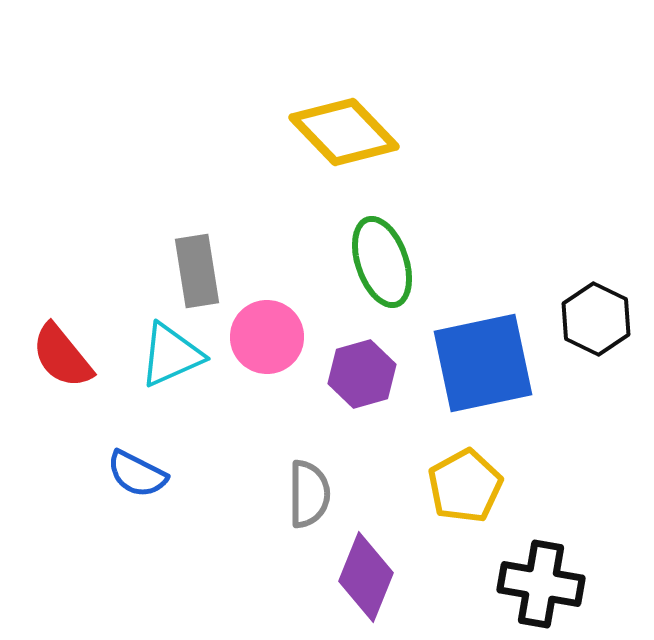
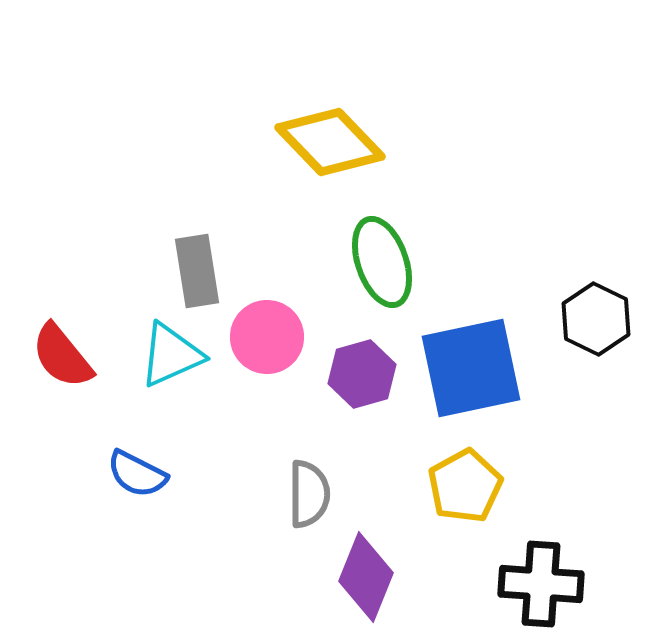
yellow diamond: moved 14 px left, 10 px down
blue square: moved 12 px left, 5 px down
black cross: rotated 6 degrees counterclockwise
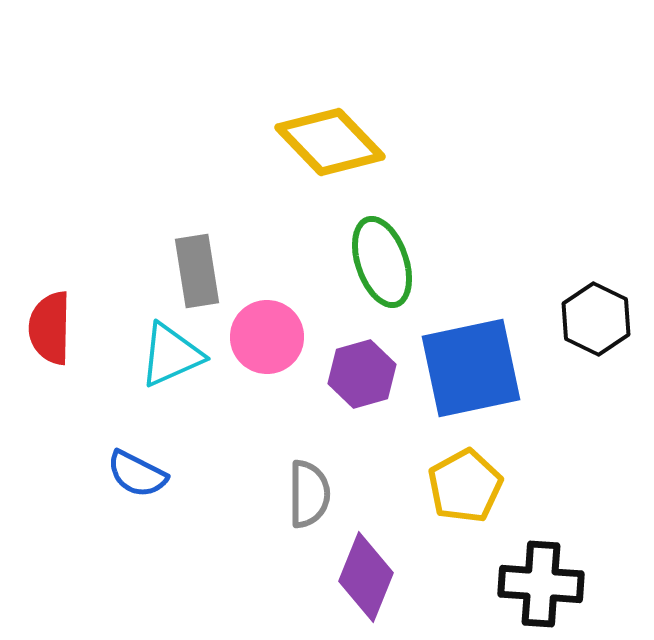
red semicircle: moved 12 px left, 28 px up; rotated 40 degrees clockwise
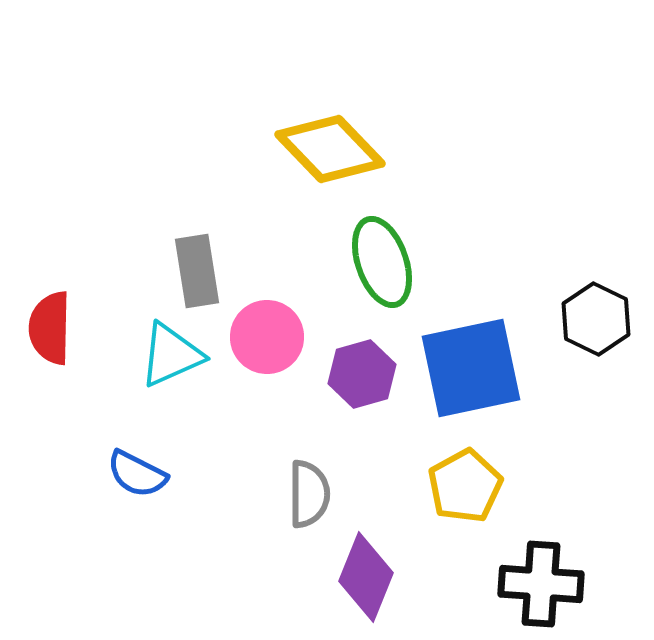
yellow diamond: moved 7 px down
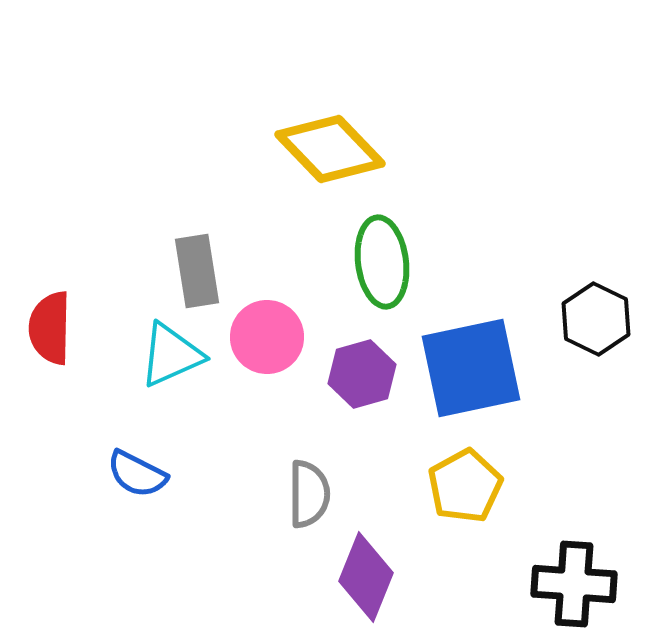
green ellipse: rotated 12 degrees clockwise
black cross: moved 33 px right
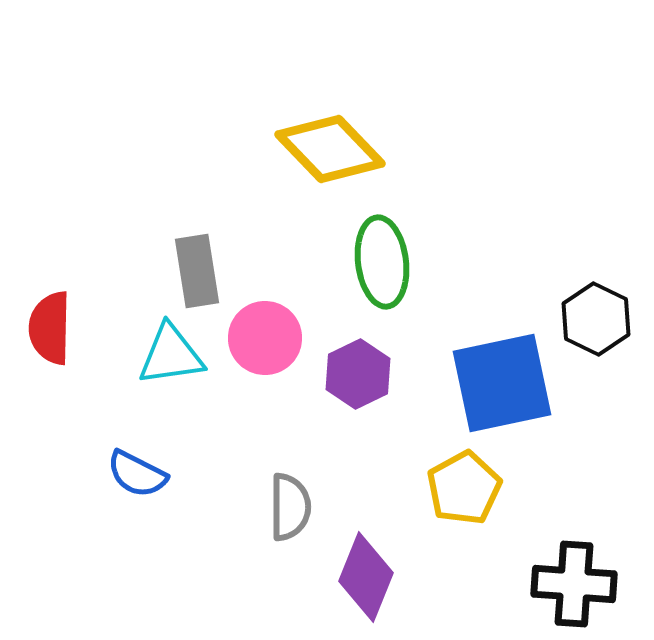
pink circle: moved 2 px left, 1 px down
cyan triangle: rotated 16 degrees clockwise
blue square: moved 31 px right, 15 px down
purple hexagon: moved 4 px left; rotated 10 degrees counterclockwise
yellow pentagon: moved 1 px left, 2 px down
gray semicircle: moved 19 px left, 13 px down
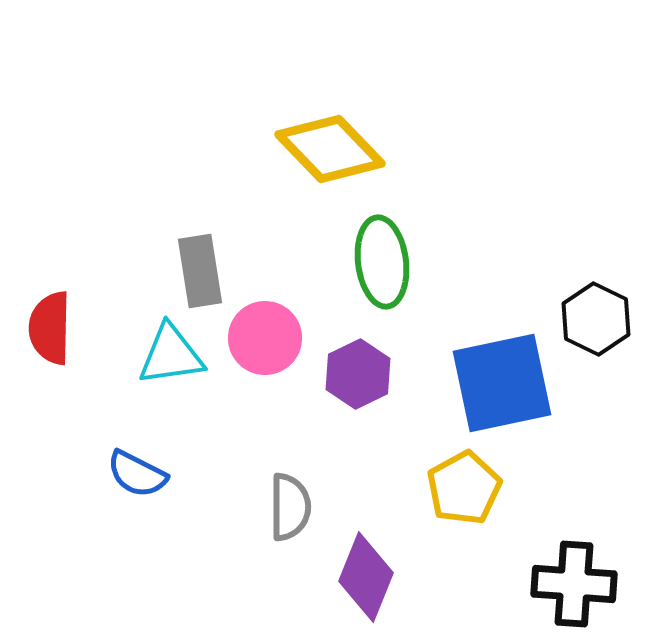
gray rectangle: moved 3 px right
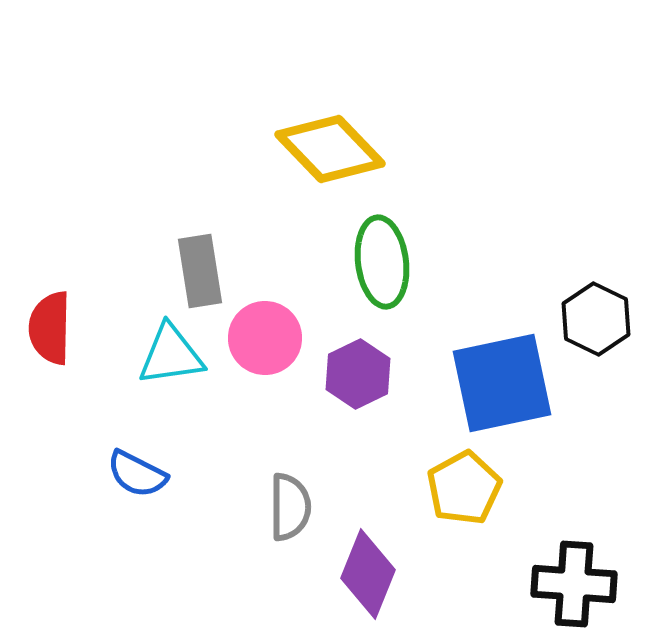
purple diamond: moved 2 px right, 3 px up
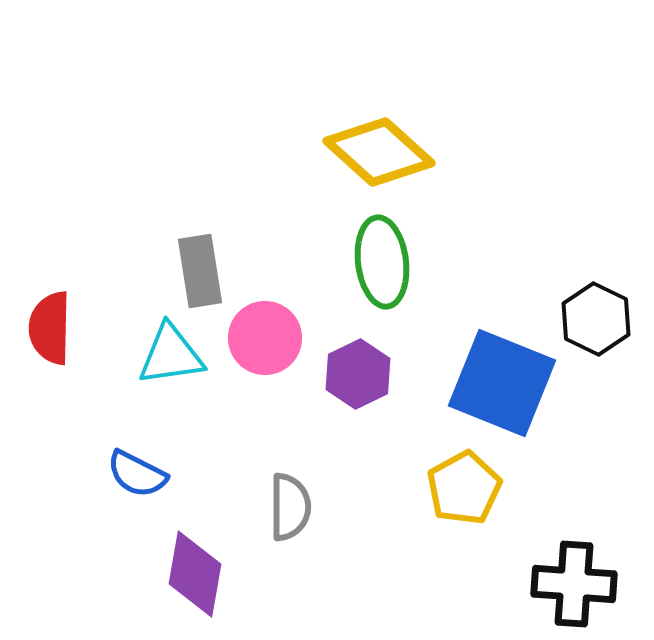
yellow diamond: moved 49 px right, 3 px down; rotated 4 degrees counterclockwise
blue square: rotated 34 degrees clockwise
purple diamond: moved 173 px left; rotated 12 degrees counterclockwise
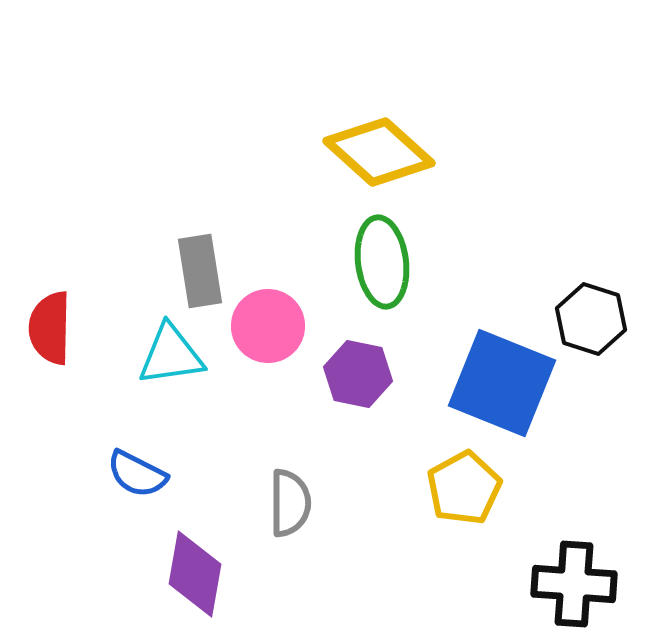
black hexagon: moved 5 px left; rotated 8 degrees counterclockwise
pink circle: moved 3 px right, 12 px up
purple hexagon: rotated 22 degrees counterclockwise
gray semicircle: moved 4 px up
